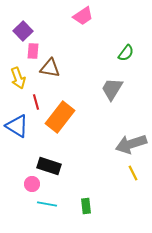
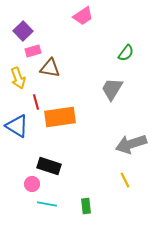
pink rectangle: rotated 70 degrees clockwise
orange rectangle: rotated 44 degrees clockwise
yellow line: moved 8 px left, 7 px down
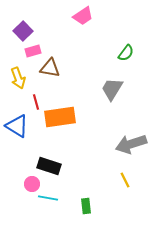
cyan line: moved 1 px right, 6 px up
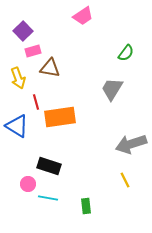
pink circle: moved 4 px left
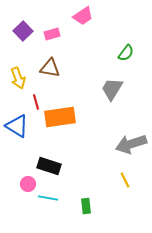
pink rectangle: moved 19 px right, 17 px up
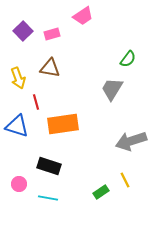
green semicircle: moved 2 px right, 6 px down
orange rectangle: moved 3 px right, 7 px down
blue triangle: rotated 15 degrees counterclockwise
gray arrow: moved 3 px up
pink circle: moved 9 px left
green rectangle: moved 15 px right, 14 px up; rotated 63 degrees clockwise
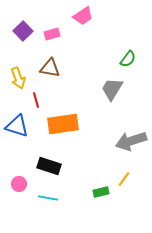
red line: moved 2 px up
yellow line: moved 1 px left, 1 px up; rotated 63 degrees clockwise
green rectangle: rotated 21 degrees clockwise
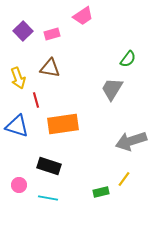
pink circle: moved 1 px down
